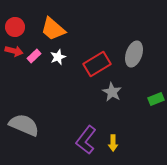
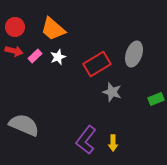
pink rectangle: moved 1 px right
gray star: rotated 12 degrees counterclockwise
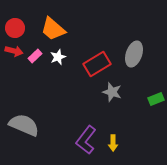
red circle: moved 1 px down
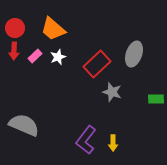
red arrow: rotated 78 degrees clockwise
red rectangle: rotated 12 degrees counterclockwise
green rectangle: rotated 21 degrees clockwise
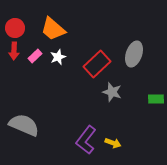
yellow arrow: rotated 70 degrees counterclockwise
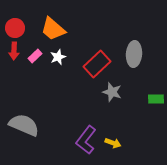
gray ellipse: rotated 15 degrees counterclockwise
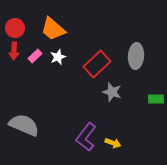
gray ellipse: moved 2 px right, 2 px down
purple L-shape: moved 3 px up
